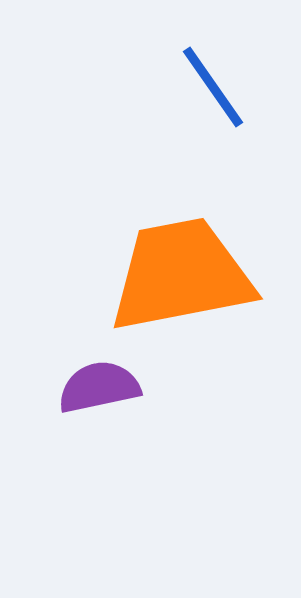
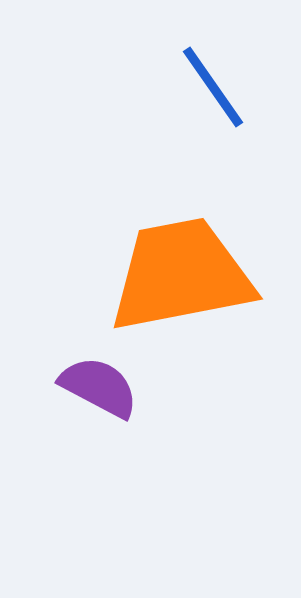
purple semicircle: rotated 40 degrees clockwise
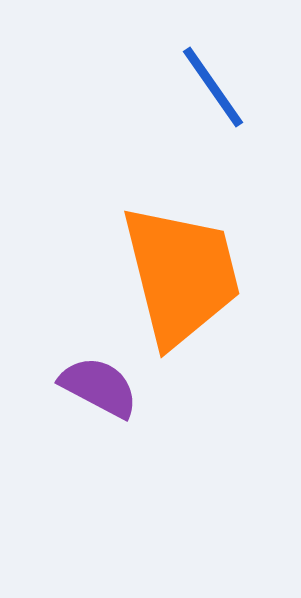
orange trapezoid: rotated 87 degrees clockwise
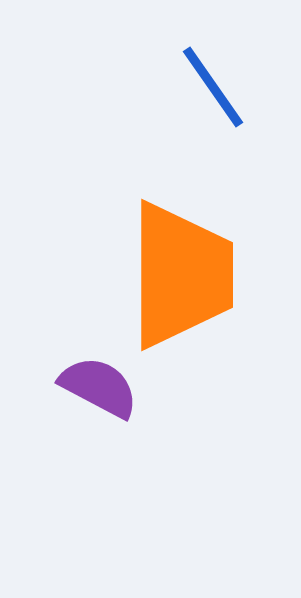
orange trapezoid: rotated 14 degrees clockwise
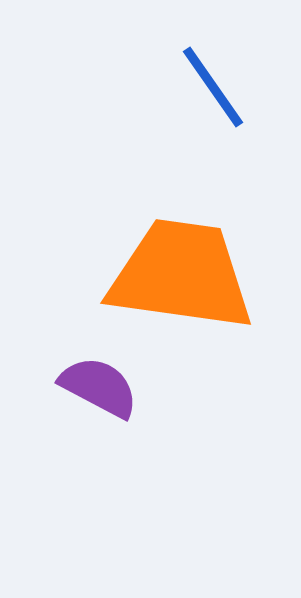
orange trapezoid: rotated 82 degrees counterclockwise
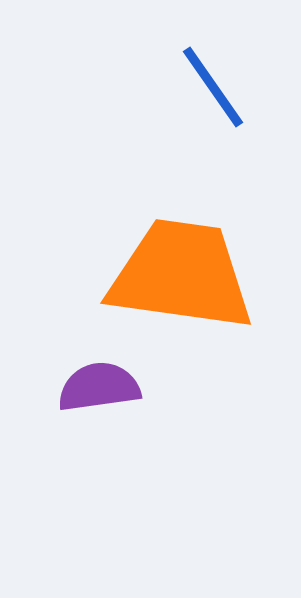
purple semicircle: rotated 36 degrees counterclockwise
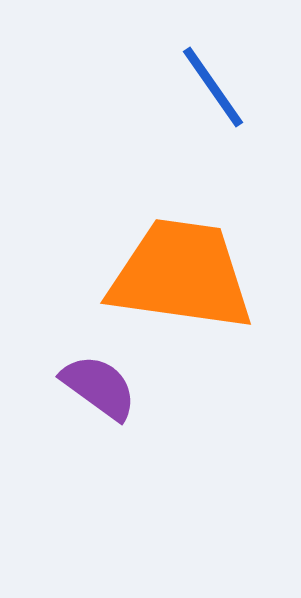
purple semicircle: rotated 44 degrees clockwise
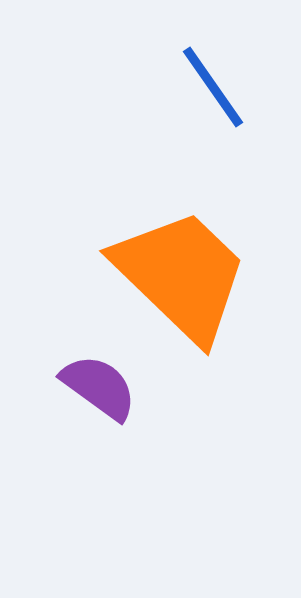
orange trapezoid: rotated 36 degrees clockwise
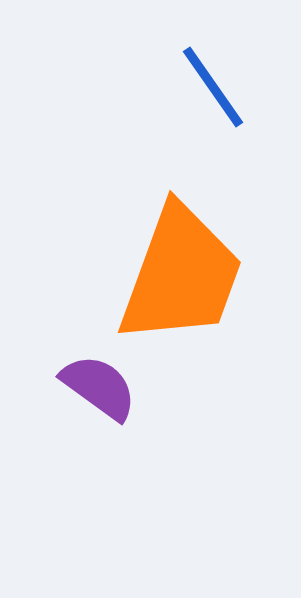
orange trapezoid: rotated 66 degrees clockwise
